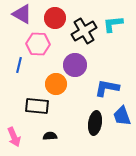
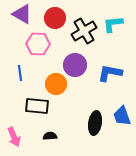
blue line: moved 1 px right, 8 px down; rotated 21 degrees counterclockwise
blue L-shape: moved 3 px right, 15 px up
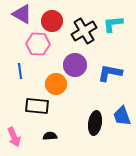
red circle: moved 3 px left, 3 px down
blue line: moved 2 px up
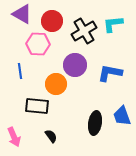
black semicircle: moved 1 px right; rotated 56 degrees clockwise
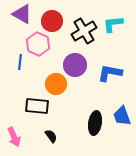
pink hexagon: rotated 20 degrees clockwise
blue line: moved 9 px up; rotated 14 degrees clockwise
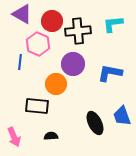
black cross: moved 6 px left; rotated 25 degrees clockwise
purple circle: moved 2 px left, 1 px up
black ellipse: rotated 35 degrees counterclockwise
black semicircle: rotated 56 degrees counterclockwise
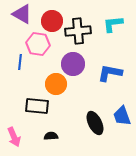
pink hexagon: rotated 15 degrees counterclockwise
